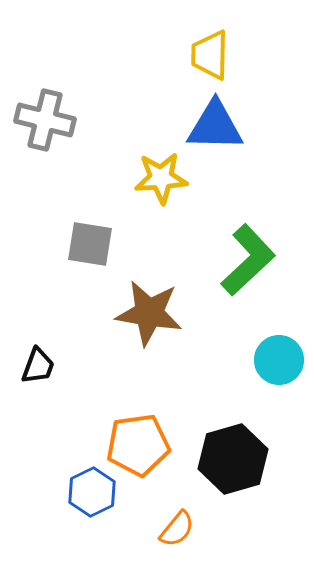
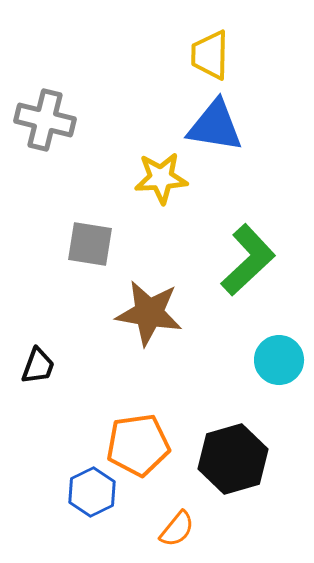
blue triangle: rotated 8 degrees clockwise
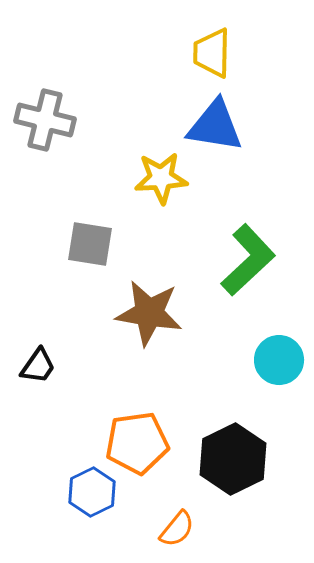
yellow trapezoid: moved 2 px right, 2 px up
black trapezoid: rotated 15 degrees clockwise
orange pentagon: moved 1 px left, 2 px up
black hexagon: rotated 10 degrees counterclockwise
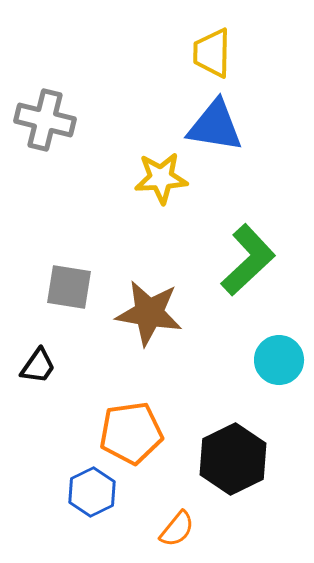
gray square: moved 21 px left, 43 px down
orange pentagon: moved 6 px left, 10 px up
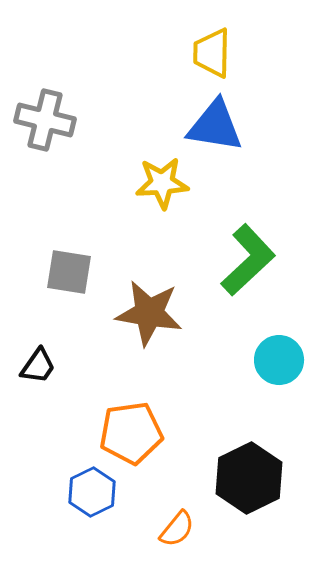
yellow star: moved 1 px right, 5 px down
gray square: moved 15 px up
black hexagon: moved 16 px right, 19 px down
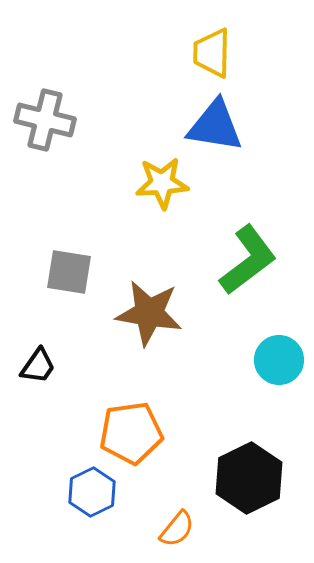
green L-shape: rotated 6 degrees clockwise
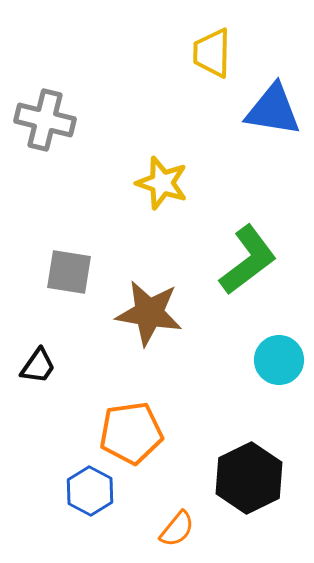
blue triangle: moved 58 px right, 16 px up
yellow star: rotated 22 degrees clockwise
blue hexagon: moved 2 px left, 1 px up; rotated 6 degrees counterclockwise
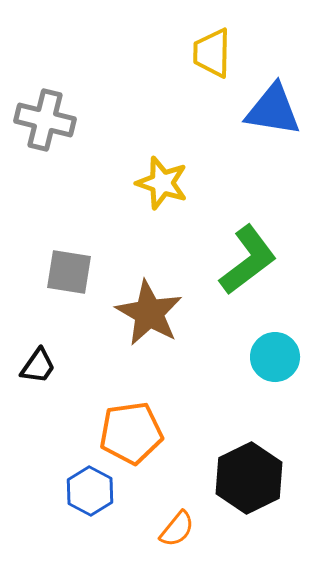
brown star: rotated 20 degrees clockwise
cyan circle: moved 4 px left, 3 px up
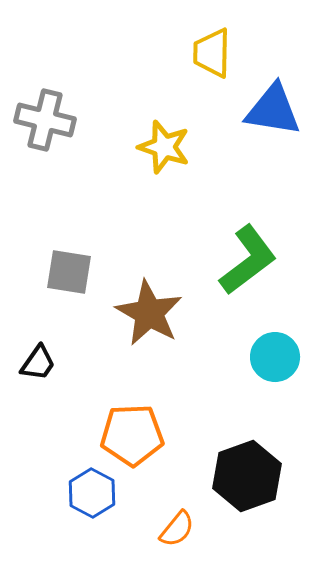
yellow star: moved 2 px right, 36 px up
black trapezoid: moved 3 px up
orange pentagon: moved 1 px right, 2 px down; rotated 6 degrees clockwise
black hexagon: moved 2 px left, 2 px up; rotated 6 degrees clockwise
blue hexagon: moved 2 px right, 2 px down
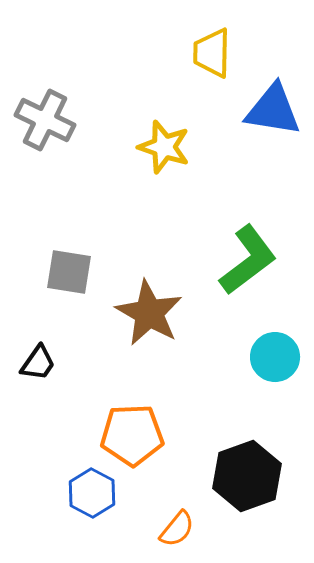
gray cross: rotated 12 degrees clockwise
